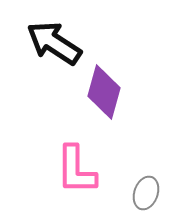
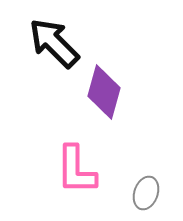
black arrow: rotated 12 degrees clockwise
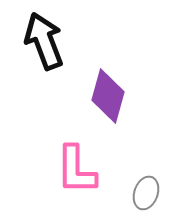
black arrow: moved 10 px left, 2 px up; rotated 24 degrees clockwise
purple diamond: moved 4 px right, 4 px down
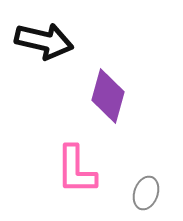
black arrow: rotated 124 degrees clockwise
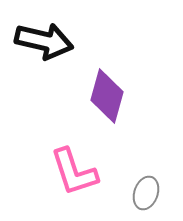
purple diamond: moved 1 px left
pink L-shape: moved 2 px left, 2 px down; rotated 18 degrees counterclockwise
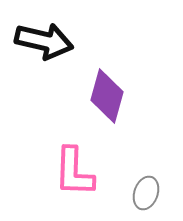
pink L-shape: rotated 20 degrees clockwise
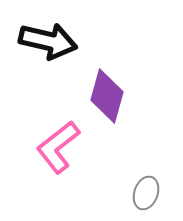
black arrow: moved 4 px right
pink L-shape: moved 16 px left, 25 px up; rotated 50 degrees clockwise
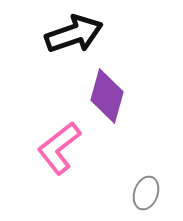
black arrow: moved 26 px right, 7 px up; rotated 32 degrees counterclockwise
pink L-shape: moved 1 px right, 1 px down
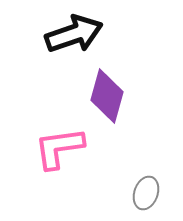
pink L-shape: rotated 30 degrees clockwise
